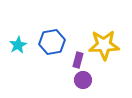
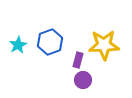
blue hexagon: moved 2 px left; rotated 10 degrees counterclockwise
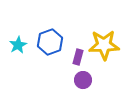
purple rectangle: moved 3 px up
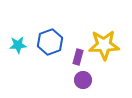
cyan star: rotated 24 degrees clockwise
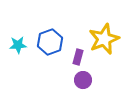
yellow star: moved 6 px up; rotated 20 degrees counterclockwise
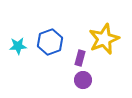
cyan star: moved 1 px down
purple rectangle: moved 2 px right, 1 px down
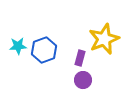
blue hexagon: moved 6 px left, 8 px down
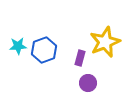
yellow star: moved 1 px right, 3 px down
purple circle: moved 5 px right, 3 px down
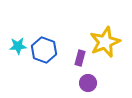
blue hexagon: rotated 20 degrees counterclockwise
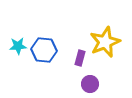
blue hexagon: rotated 15 degrees counterclockwise
purple circle: moved 2 px right, 1 px down
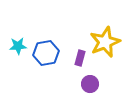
blue hexagon: moved 2 px right, 3 px down; rotated 15 degrees counterclockwise
